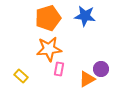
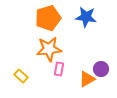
blue star: moved 1 px right, 1 px down
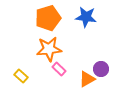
pink rectangle: rotated 56 degrees counterclockwise
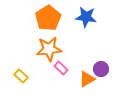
orange pentagon: rotated 15 degrees counterclockwise
pink rectangle: moved 2 px right, 1 px up
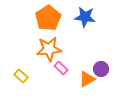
blue star: moved 1 px left
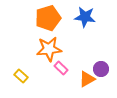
orange pentagon: rotated 15 degrees clockwise
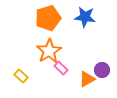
orange star: moved 2 px down; rotated 25 degrees counterclockwise
purple circle: moved 1 px right, 1 px down
